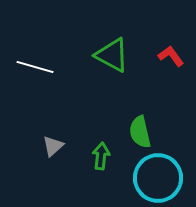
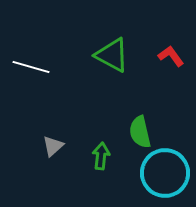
white line: moved 4 px left
cyan circle: moved 7 px right, 5 px up
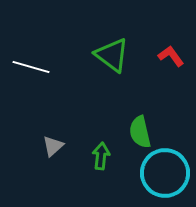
green triangle: rotated 9 degrees clockwise
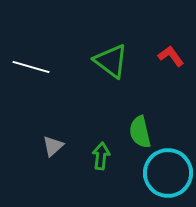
green triangle: moved 1 px left, 6 px down
cyan circle: moved 3 px right
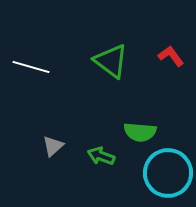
green semicircle: rotated 72 degrees counterclockwise
green arrow: rotated 76 degrees counterclockwise
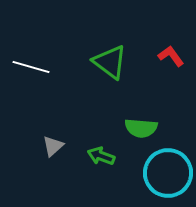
green triangle: moved 1 px left, 1 px down
green semicircle: moved 1 px right, 4 px up
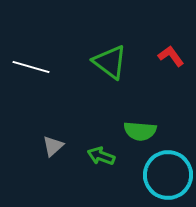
green semicircle: moved 1 px left, 3 px down
cyan circle: moved 2 px down
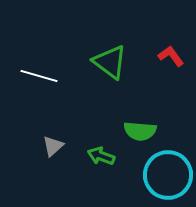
white line: moved 8 px right, 9 px down
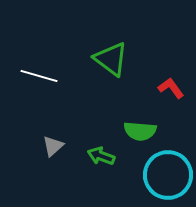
red L-shape: moved 32 px down
green triangle: moved 1 px right, 3 px up
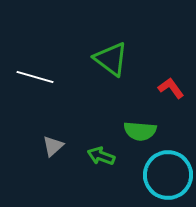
white line: moved 4 px left, 1 px down
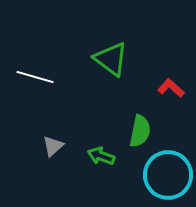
red L-shape: rotated 12 degrees counterclockwise
green semicircle: rotated 84 degrees counterclockwise
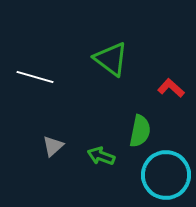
cyan circle: moved 2 px left
